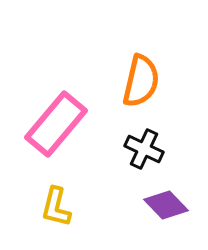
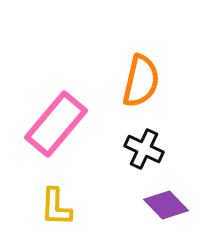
yellow L-shape: rotated 12 degrees counterclockwise
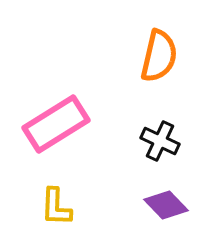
orange semicircle: moved 18 px right, 25 px up
pink rectangle: rotated 18 degrees clockwise
black cross: moved 16 px right, 8 px up
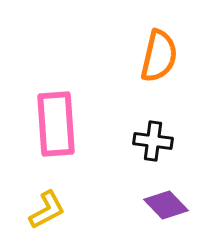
pink rectangle: rotated 62 degrees counterclockwise
black cross: moved 7 px left; rotated 18 degrees counterclockwise
yellow L-shape: moved 9 px left, 3 px down; rotated 120 degrees counterclockwise
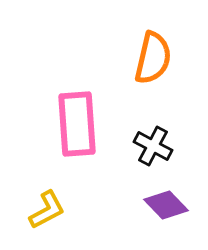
orange semicircle: moved 6 px left, 2 px down
pink rectangle: moved 21 px right
black cross: moved 5 px down; rotated 21 degrees clockwise
